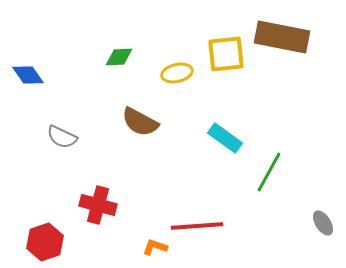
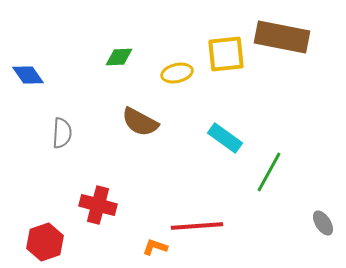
gray semicircle: moved 4 px up; rotated 112 degrees counterclockwise
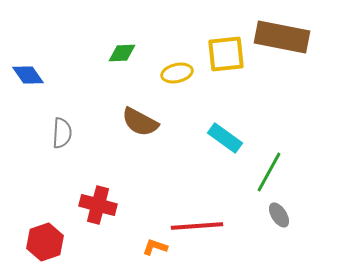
green diamond: moved 3 px right, 4 px up
gray ellipse: moved 44 px left, 8 px up
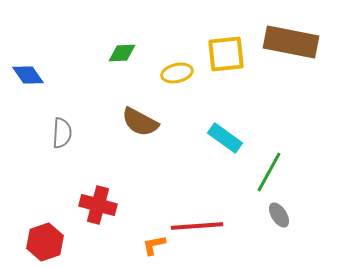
brown rectangle: moved 9 px right, 5 px down
orange L-shape: moved 1 px left, 2 px up; rotated 30 degrees counterclockwise
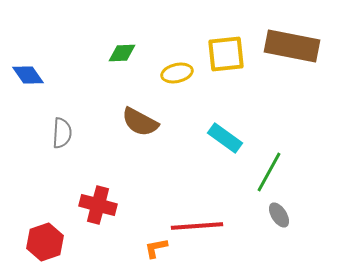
brown rectangle: moved 1 px right, 4 px down
orange L-shape: moved 2 px right, 3 px down
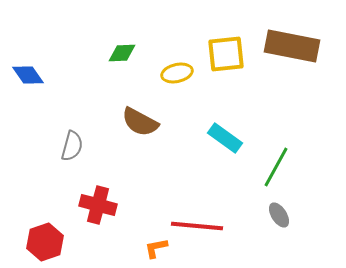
gray semicircle: moved 10 px right, 13 px down; rotated 12 degrees clockwise
green line: moved 7 px right, 5 px up
red line: rotated 9 degrees clockwise
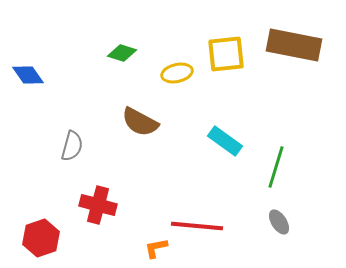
brown rectangle: moved 2 px right, 1 px up
green diamond: rotated 20 degrees clockwise
cyan rectangle: moved 3 px down
green line: rotated 12 degrees counterclockwise
gray ellipse: moved 7 px down
red hexagon: moved 4 px left, 4 px up
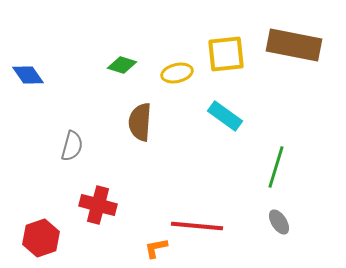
green diamond: moved 12 px down
brown semicircle: rotated 66 degrees clockwise
cyan rectangle: moved 25 px up
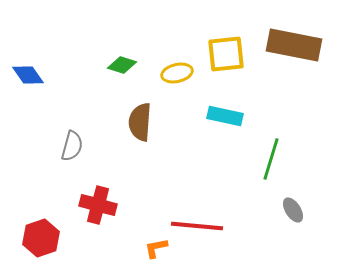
cyan rectangle: rotated 24 degrees counterclockwise
green line: moved 5 px left, 8 px up
gray ellipse: moved 14 px right, 12 px up
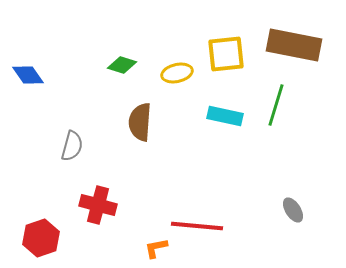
green line: moved 5 px right, 54 px up
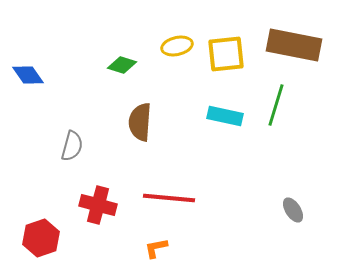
yellow ellipse: moved 27 px up
red line: moved 28 px left, 28 px up
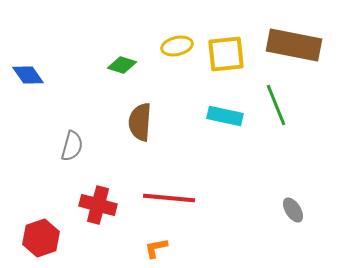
green line: rotated 39 degrees counterclockwise
